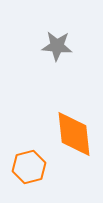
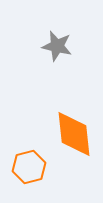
gray star: rotated 8 degrees clockwise
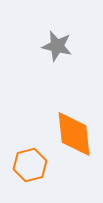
orange hexagon: moved 1 px right, 2 px up
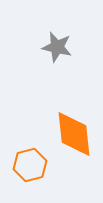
gray star: moved 1 px down
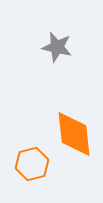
orange hexagon: moved 2 px right, 1 px up
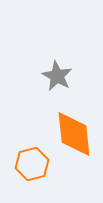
gray star: moved 29 px down; rotated 16 degrees clockwise
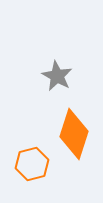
orange diamond: rotated 24 degrees clockwise
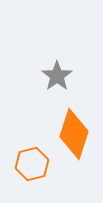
gray star: rotated 8 degrees clockwise
